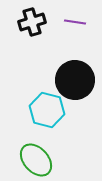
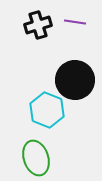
black cross: moved 6 px right, 3 px down
cyan hexagon: rotated 8 degrees clockwise
green ellipse: moved 2 px up; rotated 24 degrees clockwise
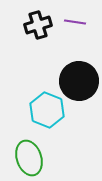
black circle: moved 4 px right, 1 px down
green ellipse: moved 7 px left
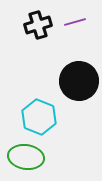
purple line: rotated 25 degrees counterclockwise
cyan hexagon: moved 8 px left, 7 px down
green ellipse: moved 3 px left, 1 px up; rotated 64 degrees counterclockwise
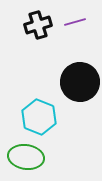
black circle: moved 1 px right, 1 px down
